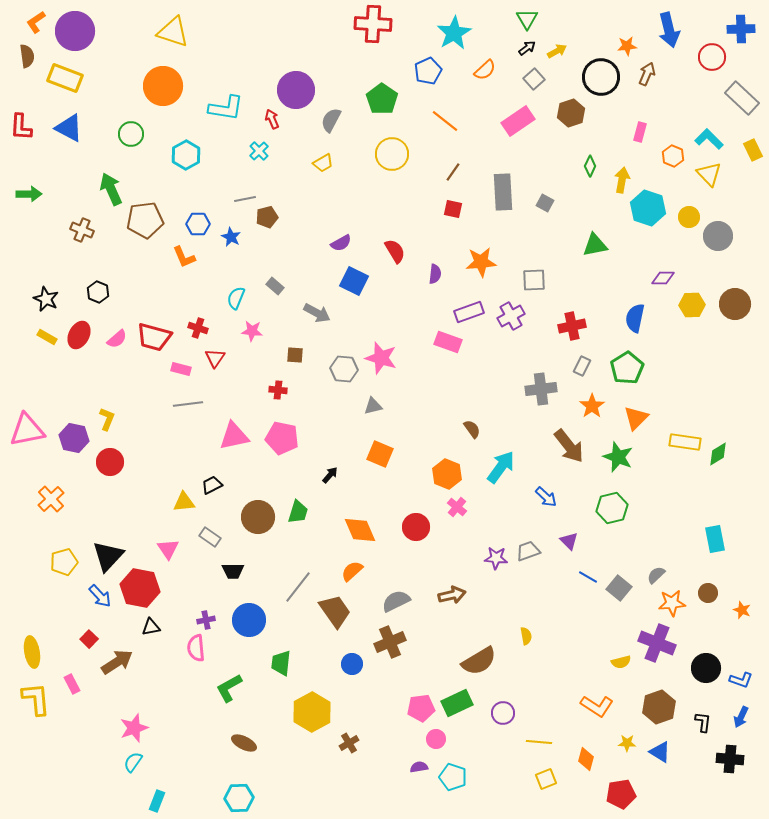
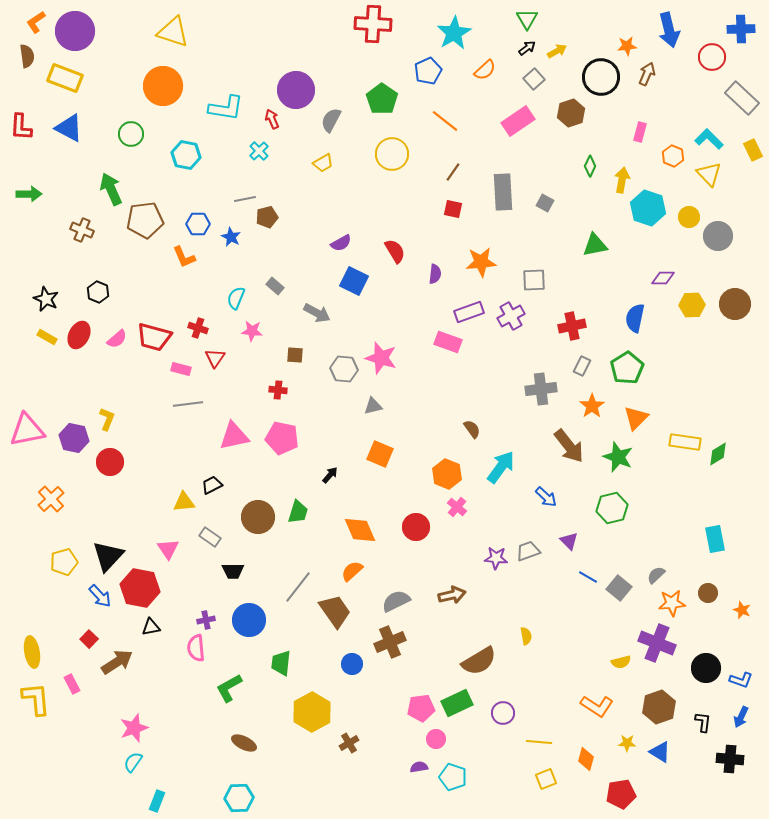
cyan hexagon at (186, 155): rotated 20 degrees counterclockwise
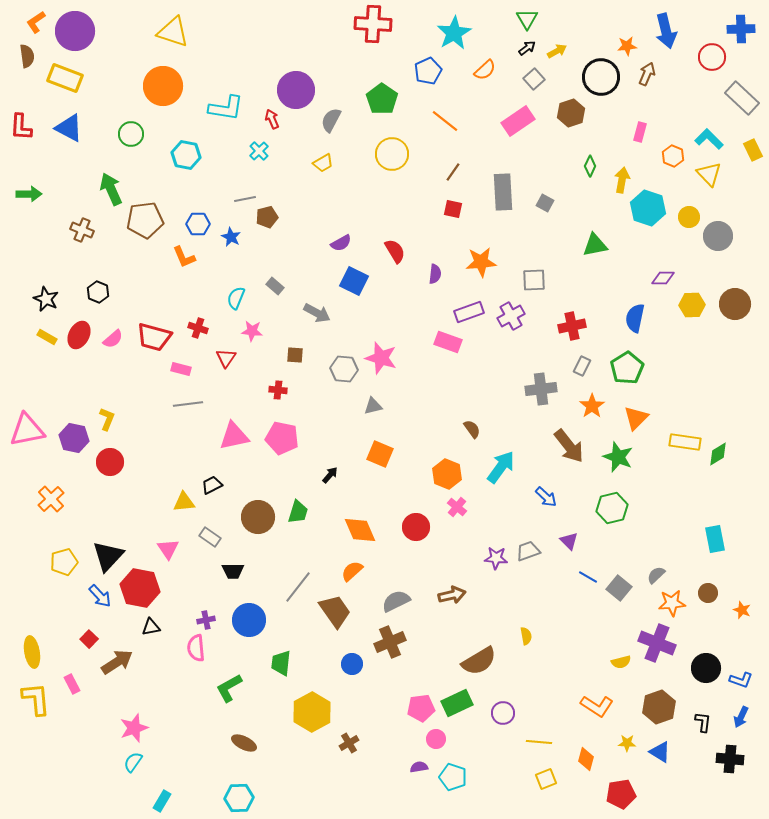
blue arrow at (669, 30): moved 3 px left, 1 px down
pink semicircle at (117, 339): moved 4 px left
red triangle at (215, 358): moved 11 px right
cyan rectangle at (157, 801): moved 5 px right; rotated 10 degrees clockwise
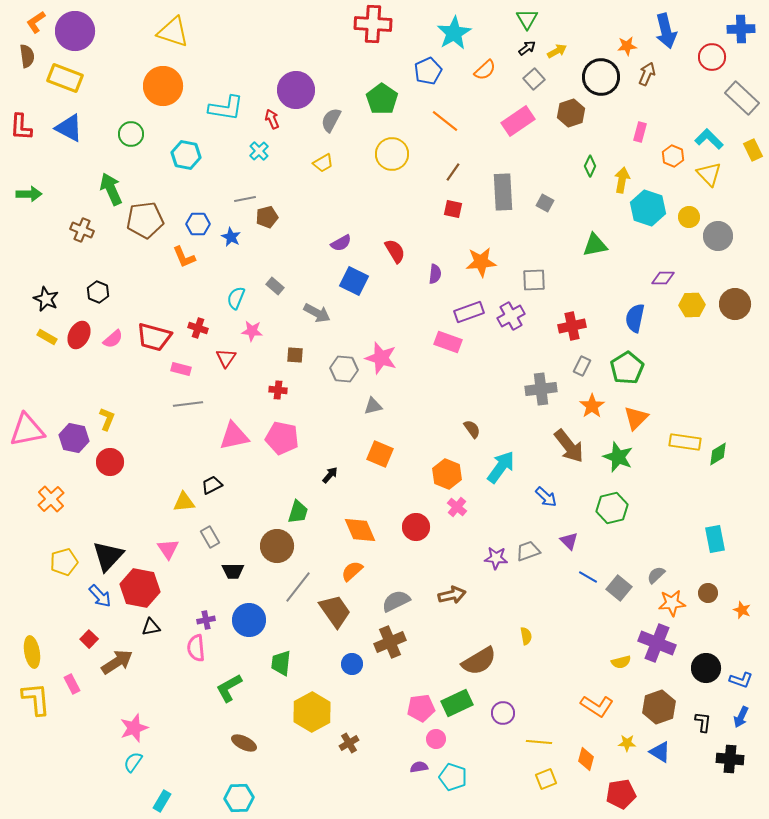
brown circle at (258, 517): moved 19 px right, 29 px down
gray rectangle at (210, 537): rotated 25 degrees clockwise
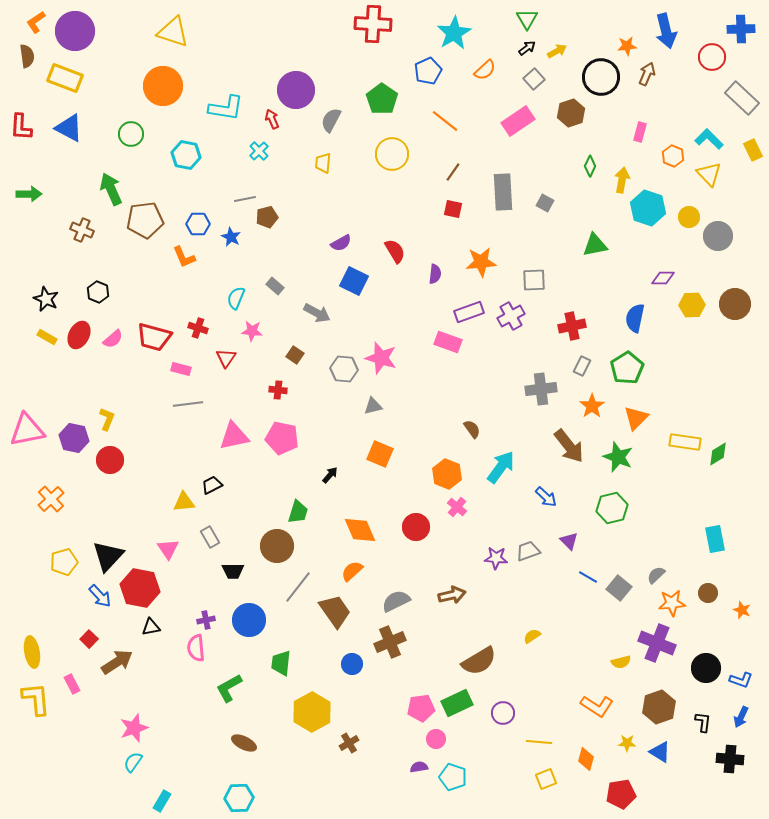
yellow trapezoid at (323, 163): rotated 125 degrees clockwise
brown square at (295, 355): rotated 30 degrees clockwise
red circle at (110, 462): moved 2 px up
yellow semicircle at (526, 636): moved 6 px right; rotated 114 degrees counterclockwise
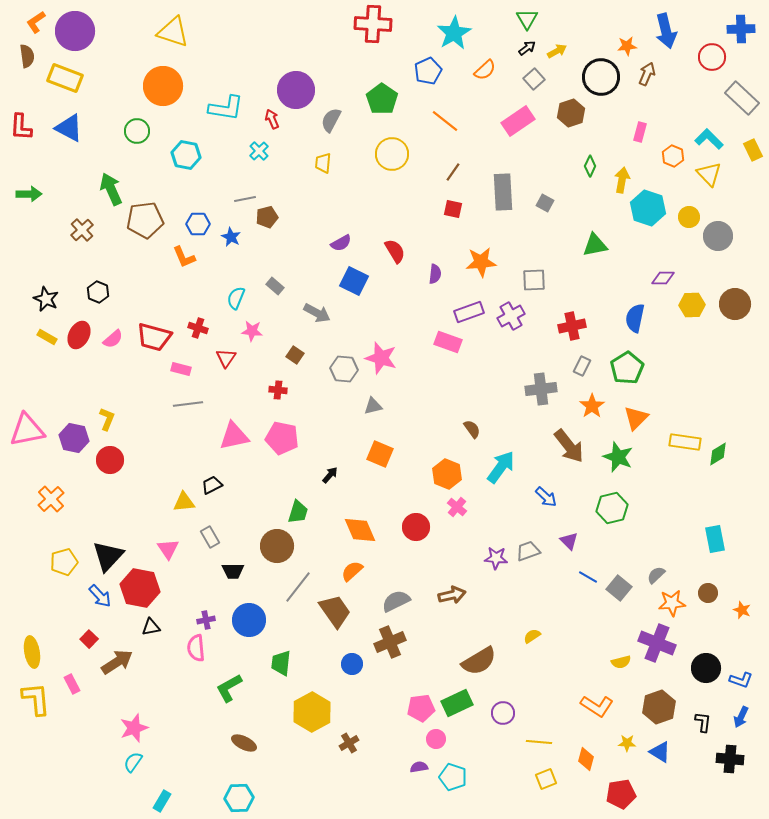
green circle at (131, 134): moved 6 px right, 3 px up
brown cross at (82, 230): rotated 25 degrees clockwise
